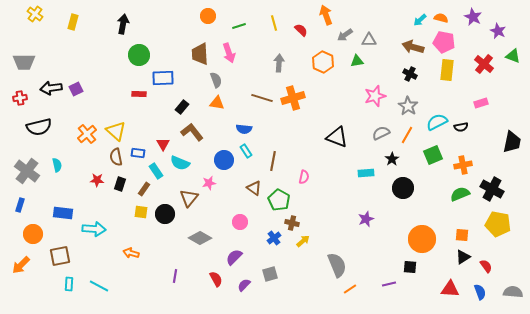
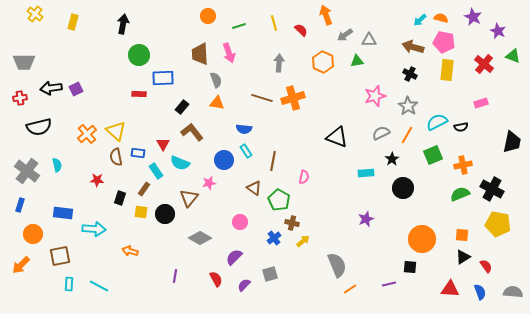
black rectangle at (120, 184): moved 14 px down
orange arrow at (131, 253): moved 1 px left, 2 px up
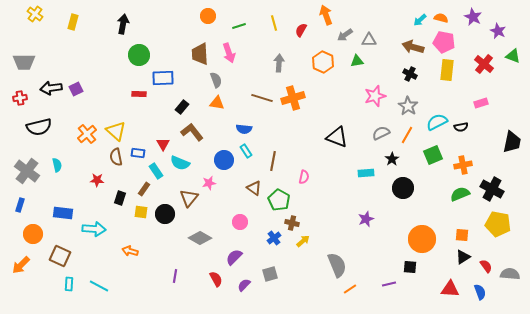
red semicircle at (301, 30): rotated 104 degrees counterclockwise
brown square at (60, 256): rotated 35 degrees clockwise
gray semicircle at (513, 292): moved 3 px left, 18 px up
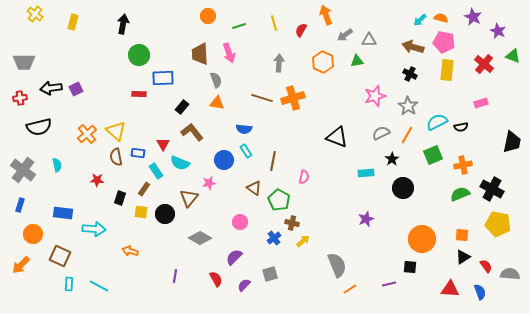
gray cross at (27, 171): moved 4 px left, 1 px up
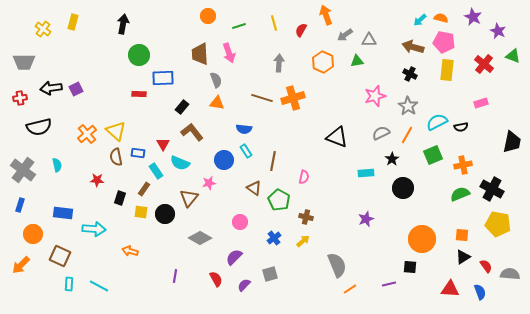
yellow cross at (35, 14): moved 8 px right, 15 px down
brown cross at (292, 223): moved 14 px right, 6 px up
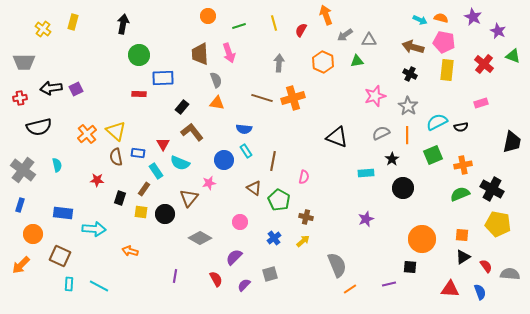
cyan arrow at (420, 20): rotated 112 degrees counterclockwise
orange line at (407, 135): rotated 30 degrees counterclockwise
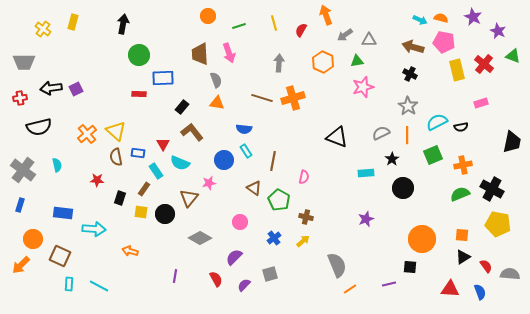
yellow rectangle at (447, 70): moved 10 px right; rotated 20 degrees counterclockwise
pink star at (375, 96): moved 12 px left, 9 px up
orange circle at (33, 234): moved 5 px down
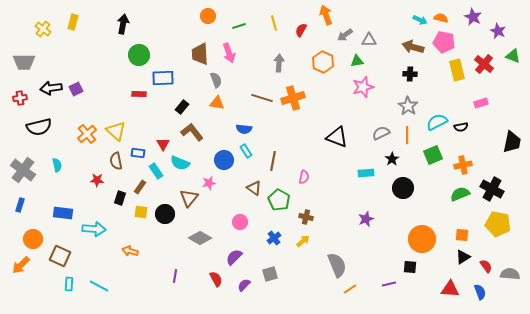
black cross at (410, 74): rotated 24 degrees counterclockwise
brown semicircle at (116, 157): moved 4 px down
brown rectangle at (144, 189): moved 4 px left, 2 px up
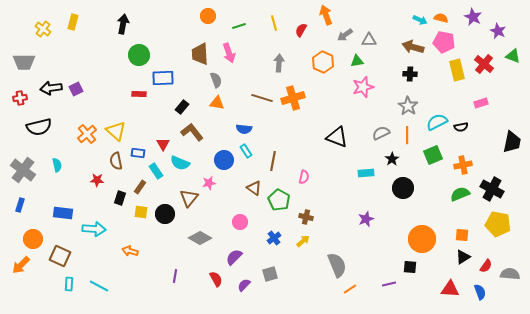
red semicircle at (486, 266): rotated 72 degrees clockwise
